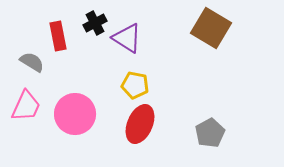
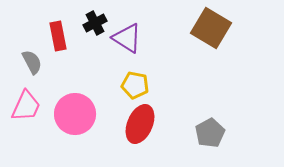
gray semicircle: rotated 30 degrees clockwise
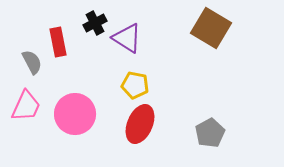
red rectangle: moved 6 px down
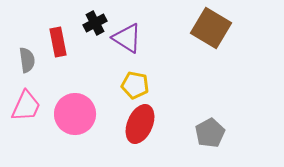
gray semicircle: moved 5 px left, 2 px up; rotated 20 degrees clockwise
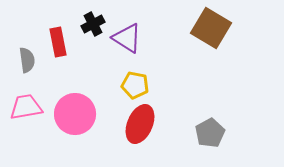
black cross: moved 2 px left, 1 px down
pink trapezoid: moved 1 px down; rotated 124 degrees counterclockwise
